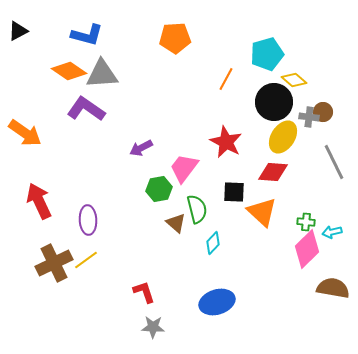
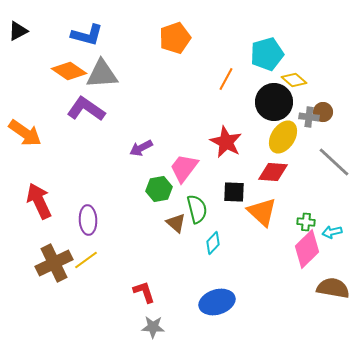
orange pentagon: rotated 16 degrees counterclockwise
gray line: rotated 21 degrees counterclockwise
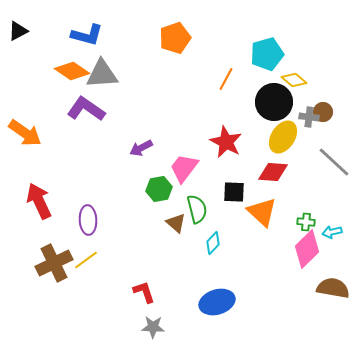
orange diamond: moved 3 px right
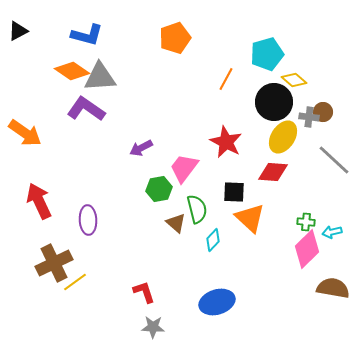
gray triangle: moved 2 px left, 3 px down
gray line: moved 2 px up
orange triangle: moved 12 px left, 6 px down
cyan diamond: moved 3 px up
yellow line: moved 11 px left, 22 px down
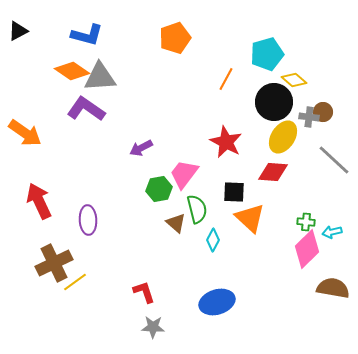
pink trapezoid: moved 6 px down
cyan diamond: rotated 15 degrees counterclockwise
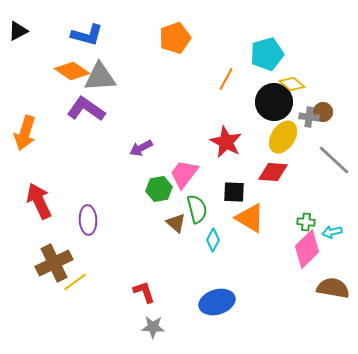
yellow diamond: moved 2 px left, 4 px down
orange arrow: rotated 72 degrees clockwise
orange triangle: rotated 12 degrees counterclockwise
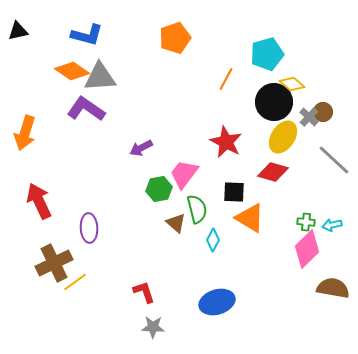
black triangle: rotated 15 degrees clockwise
gray cross: rotated 36 degrees clockwise
red diamond: rotated 12 degrees clockwise
purple ellipse: moved 1 px right, 8 px down
cyan arrow: moved 7 px up
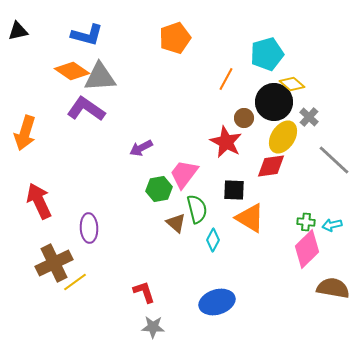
brown circle: moved 79 px left, 6 px down
red diamond: moved 2 px left, 6 px up; rotated 24 degrees counterclockwise
black square: moved 2 px up
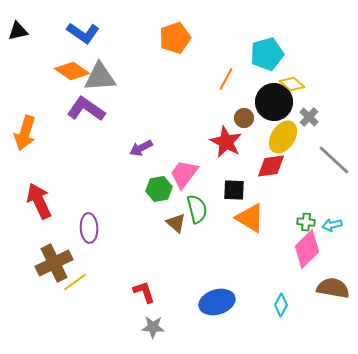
blue L-shape: moved 4 px left, 2 px up; rotated 20 degrees clockwise
cyan diamond: moved 68 px right, 65 px down
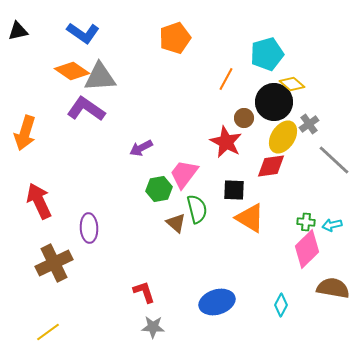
gray cross: moved 7 px down; rotated 12 degrees clockwise
yellow line: moved 27 px left, 50 px down
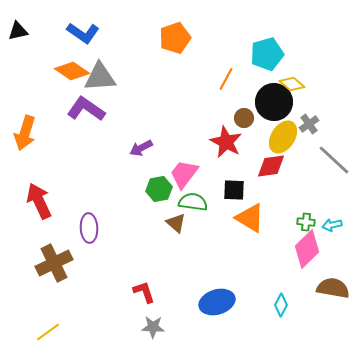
green semicircle: moved 4 px left, 7 px up; rotated 68 degrees counterclockwise
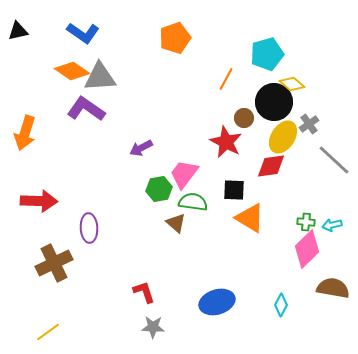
red arrow: rotated 117 degrees clockwise
